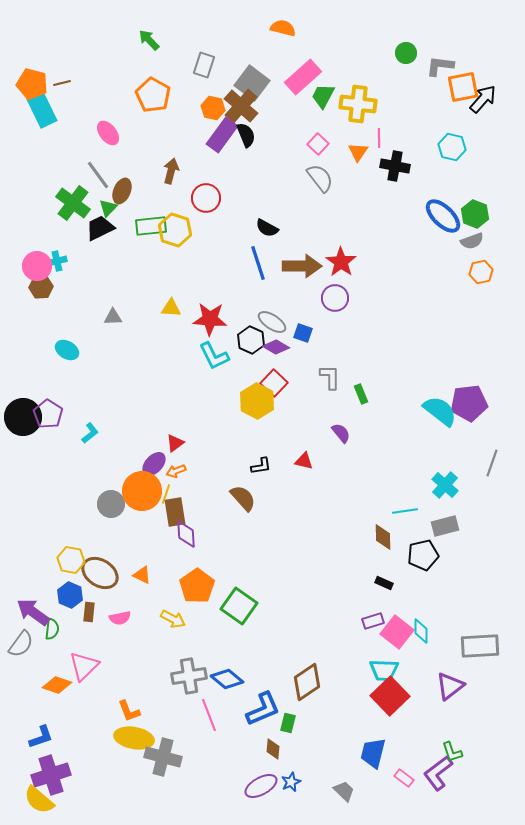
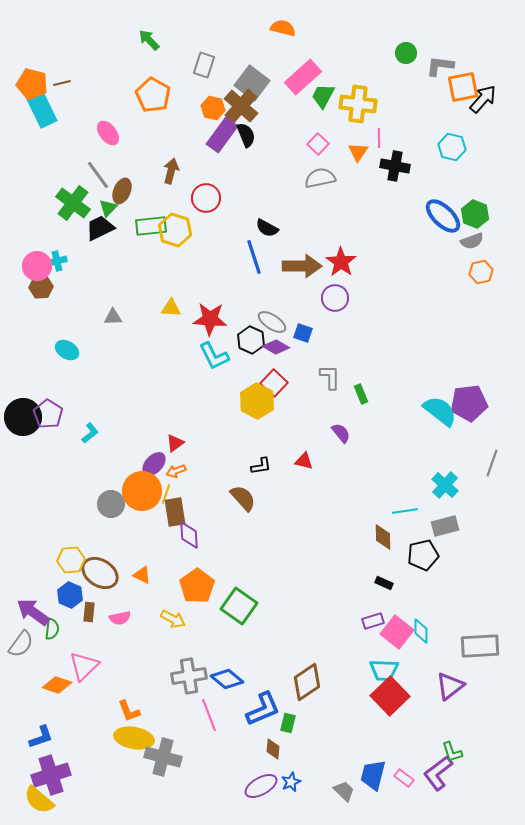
gray semicircle at (320, 178): rotated 64 degrees counterclockwise
blue line at (258, 263): moved 4 px left, 6 px up
purple diamond at (186, 534): moved 3 px right, 1 px down
yellow hexagon at (71, 560): rotated 16 degrees counterclockwise
blue trapezoid at (373, 753): moved 22 px down
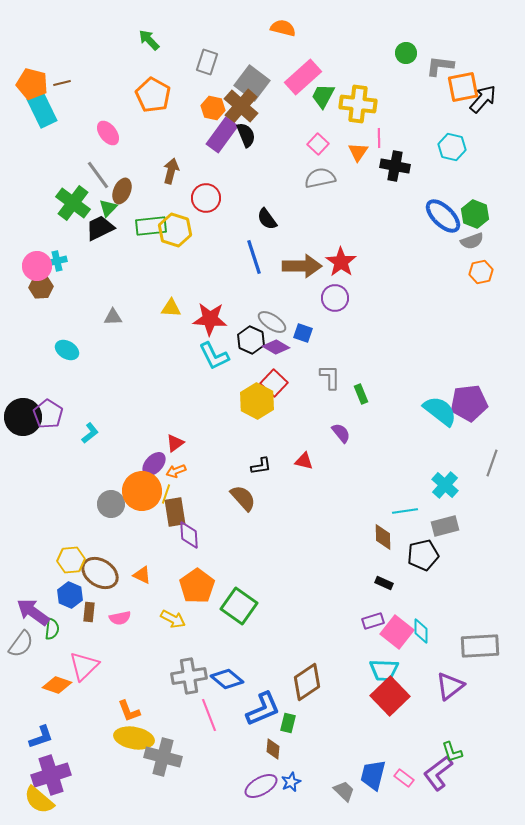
gray rectangle at (204, 65): moved 3 px right, 3 px up
black semicircle at (267, 228): moved 9 px up; rotated 25 degrees clockwise
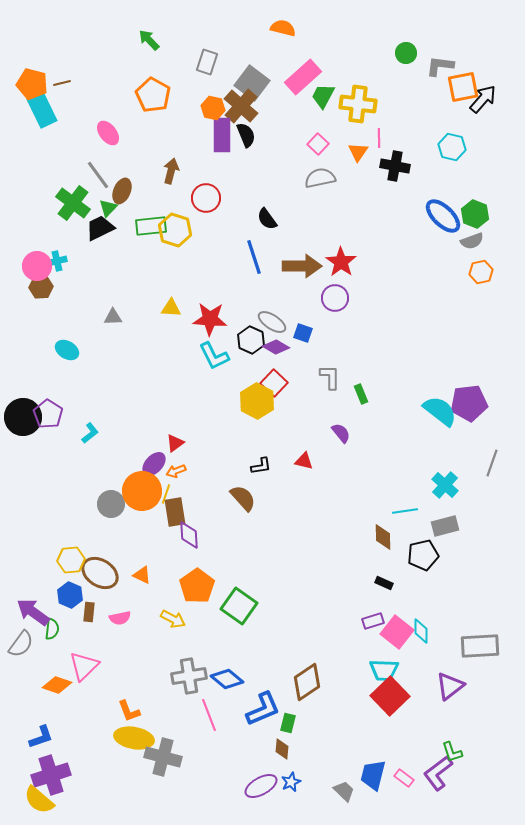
purple rectangle at (222, 135): rotated 36 degrees counterclockwise
brown diamond at (273, 749): moved 9 px right
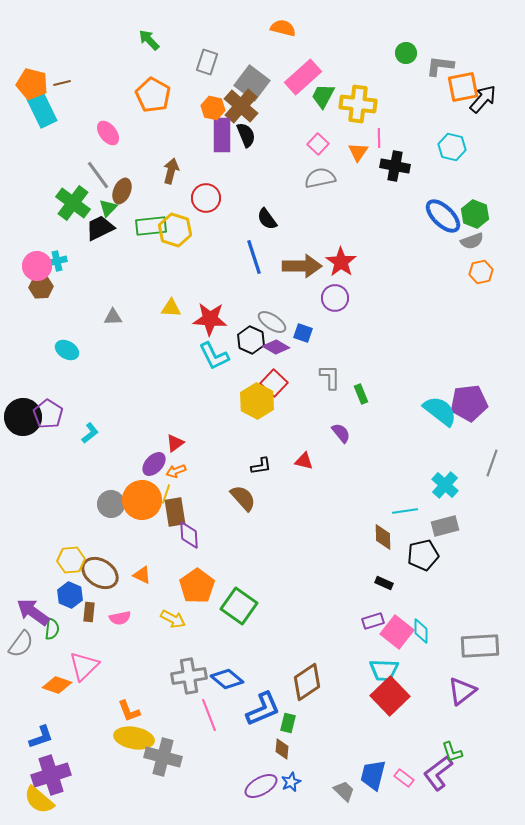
orange circle at (142, 491): moved 9 px down
purple triangle at (450, 686): moved 12 px right, 5 px down
